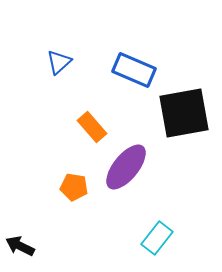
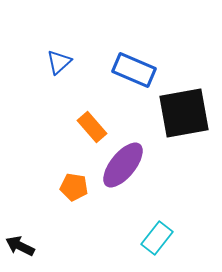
purple ellipse: moved 3 px left, 2 px up
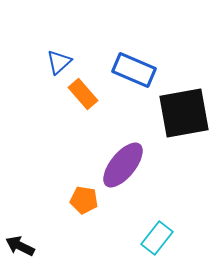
orange rectangle: moved 9 px left, 33 px up
orange pentagon: moved 10 px right, 13 px down
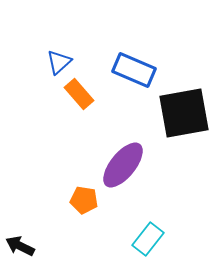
orange rectangle: moved 4 px left
cyan rectangle: moved 9 px left, 1 px down
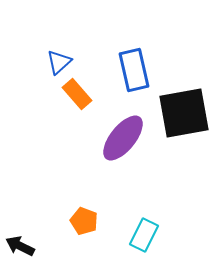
blue rectangle: rotated 54 degrees clockwise
orange rectangle: moved 2 px left
purple ellipse: moved 27 px up
orange pentagon: moved 21 px down; rotated 12 degrees clockwise
cyan rectangle: moved 4 px left, 4 px up; rotated 12 degrees counterclockwise
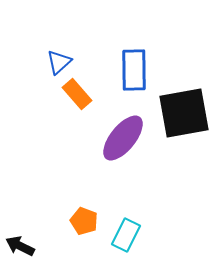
blue rectangle: rotated 12 degrees clockwise
cyan rectangle: moved 18 px left
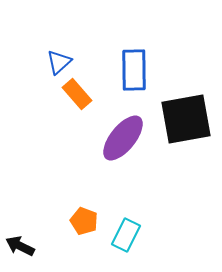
black square: moved 2 px right, 6 px down
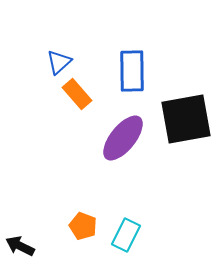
blue rectangle: moved 2 px left, 1 px down
orange pentagon: moved 1 px left, 5 px down
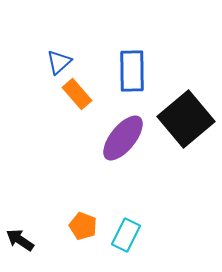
black square: rotated 30 degrees counterclockwise
black arrow: moved 6 px up; rotated 8 degrees clockwise
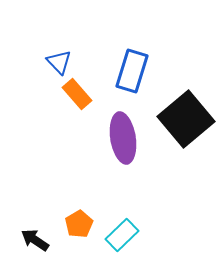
blue triangle: rotated 32 degrees counterclockwise
blue rectangle: rotated 18 degrees clockwise
purple ellipse: rotated 48 degrees counterclockwise
orange pentagon: moved 4 px left, 2 px up; rotated 20 degrees clockwise
cyan rectangle: moved 4 px left; rotated 20 degrees clockwise
black arrow: moved 15 px right
